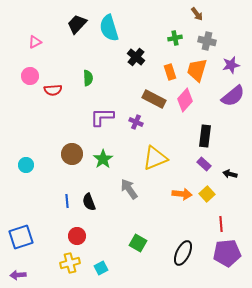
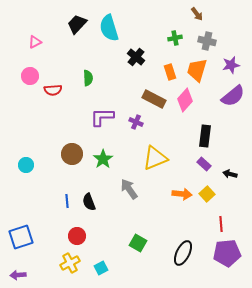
yellow cross: rotated 12 degrees counterclockwise
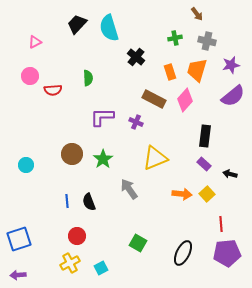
blue square: moved 2 px left, 2 px down
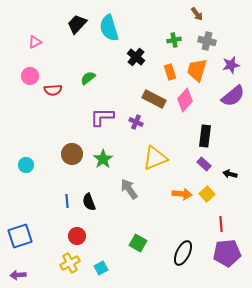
green cross: moved 1 px left, 2 px down
green semicircle: rotated 126 degrees counterclockwise
blue square: moved 1 px right, 3 px up
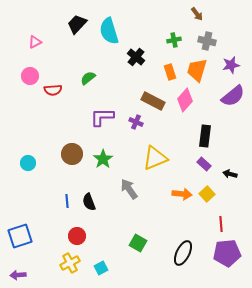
cyan semicircle: moved 3 px down
brown rectangle: moved 1 px left, 2 px down
cyan circle: moved 2 px right, 2 px up
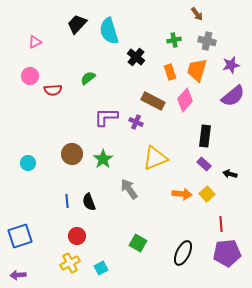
purple L-shape: moved 4 px right
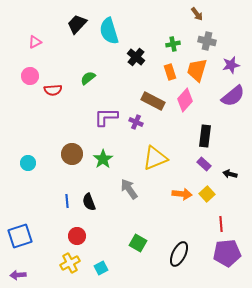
green cross: moved 1 px left, 4 px down
black ellipse: moved 4 px left, 1 px down
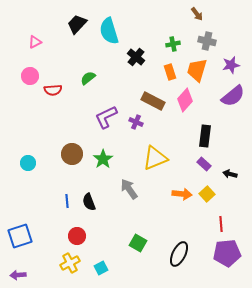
purple L-shape: rotated 25 degrees counterclockwise
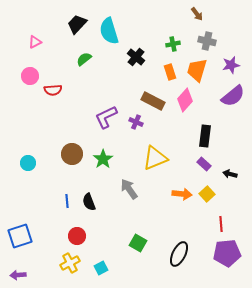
green semicircle: moved 4 px left, 19 px up
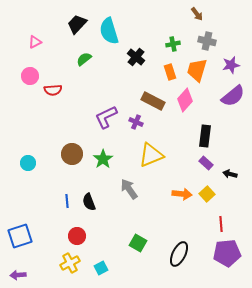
yellow triangle: moved 4 px left, 3 px up
purple rectangle: moved 2 px right, 1 px up
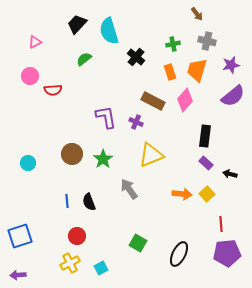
purple L-shape: rotated 105 degrees clockwise
